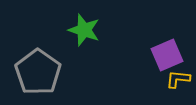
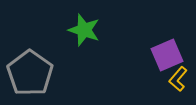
gray pentagon: moved 8 px left, 1 px down
yellow L-shape: rotated 55 degrees counterclockwise
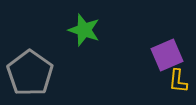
yellow L-shape: moved 2 px down; rotated 35 degrees counterclockwise
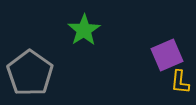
green star: rotated 20 degrees clockwise
yellow L-shape: moved 2 px right, 1 px down
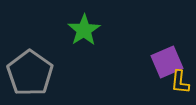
purple square: moved 7 px down
